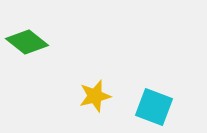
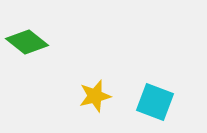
cyan square: moved 1 px right, 5 px up
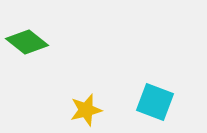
yellow star: moved 9 px left, 14 px down
